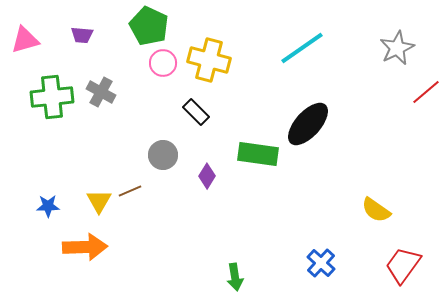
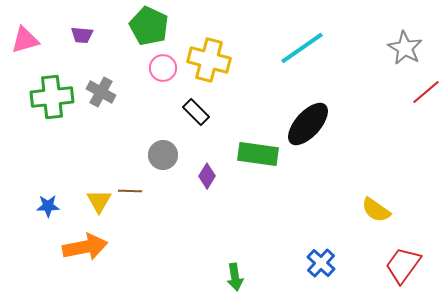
gray star: moved 8 px right; rotated 16 degrees counterclockwise
pink circle: moved 5 px down
brown line: rotated 25 degrees clockwise
orange arrow: rotated 9 degrees counterclockwise
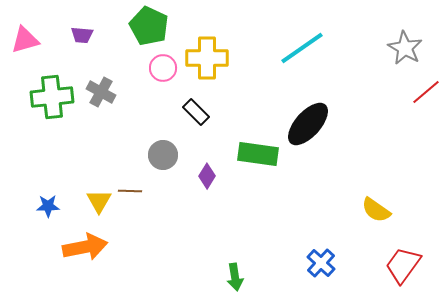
yellow cross: moved 2 px left, 2 px up; rotated 15 degrees counterclockwise
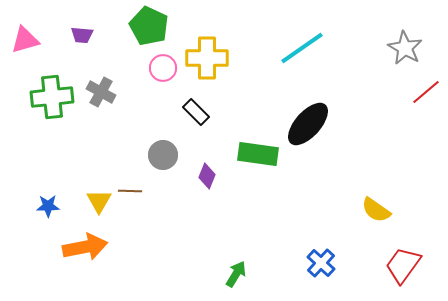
purple diamond: rotated 10 degrees counterclockwise
green arrow: moved 1 px right, 3 px up; rotated 140 degrees counterclockwise
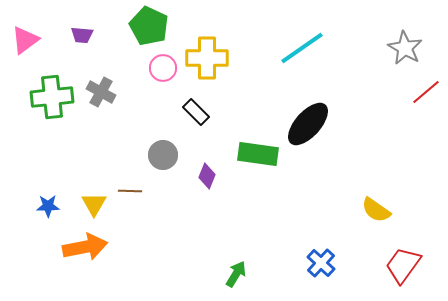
pink triangle: rotated 20 degrees counterclockwise
yellow triangle: moved 5 px left, 3 px down
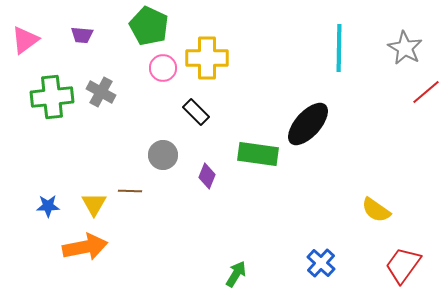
cyan line: moved 37 px right; rotated 54 degrees counterclockwise
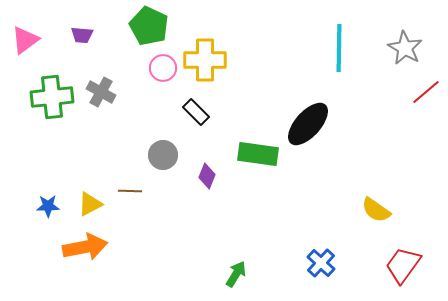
yellow cross: moved 2 px left, 2 px down
yellow triangle: moved 4 px left; rotated 32 degrees clockwise
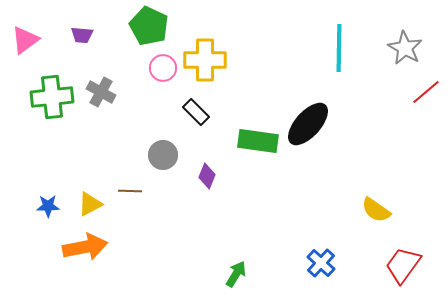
green rectangle: moved 13 px up
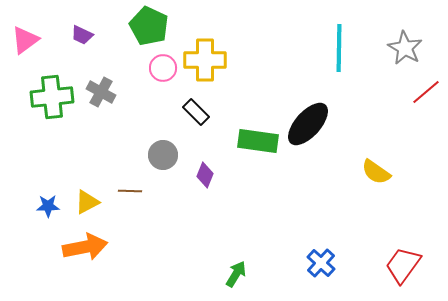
purple trapezoid: rotated 20 degrees clockwise
purple diamond: moved 2 px left, 1 px up
yellow triangle: moved 3 px left, 2 px up
yellow semicircle: moved 38 px up
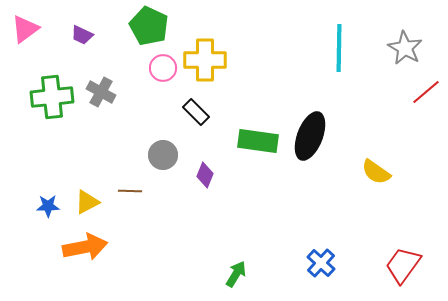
pink triangle: moved 11 px up
black ellipse: moved 2 px right, 12 px down; rotated 21 degrees counterclockwise
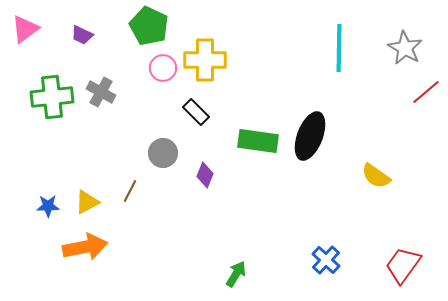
gray circle: moved 2 px up
yellow semicircle: moved 4 px down
brown line: rotated 65 degrees counterclockwise
blue cross: moved 5 px right, 3 px up
